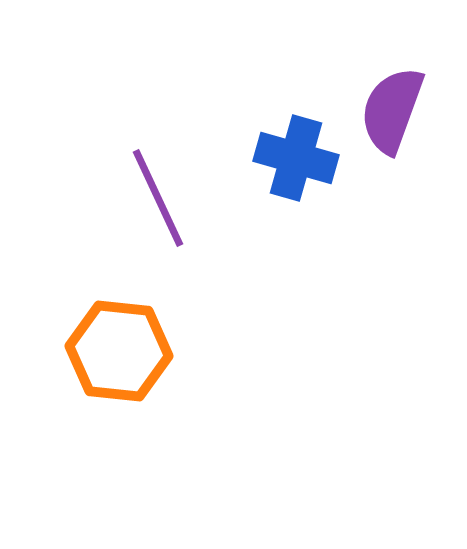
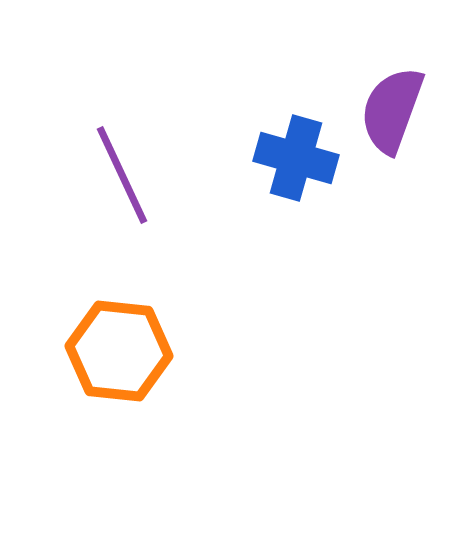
purple line: moved 36 px left, 23 px up
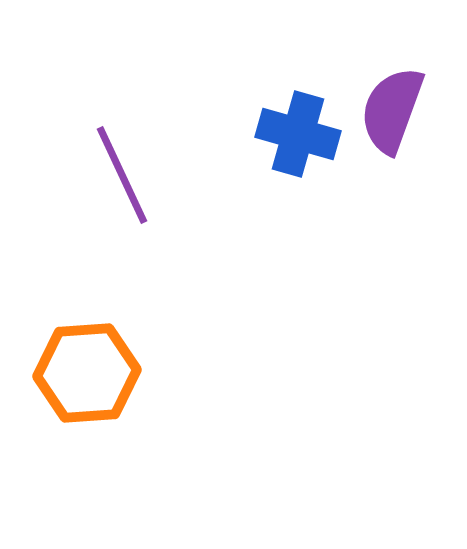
blue cross: moved 2 px right, 24 px up
orange hexagon: moved 32 px left, 22 px down; rotated 10 degrees counterclockwise
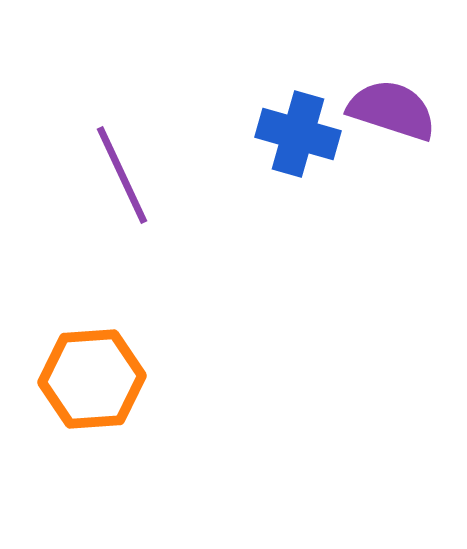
purple semicircle: rotated 88 degrees clockwise
orange hexagon: moved 5 px right, 6 px down
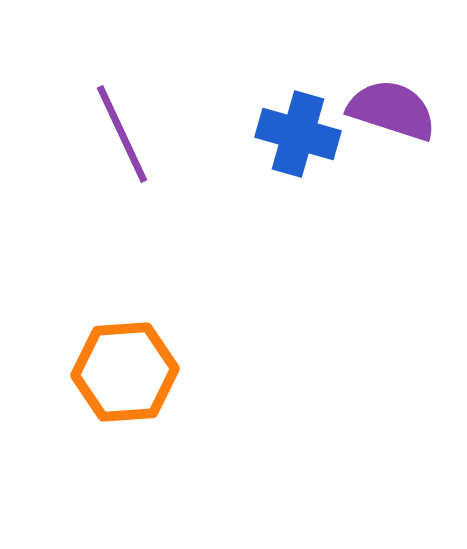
purple line: moved 41 px up
orange hexagon: moved 33 px right, 7 px up
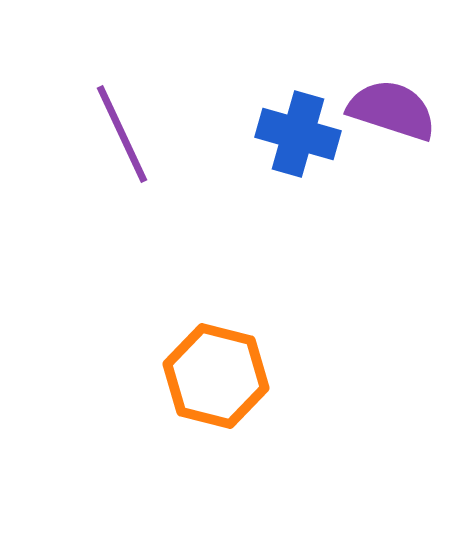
orange hexagon: moved 91 px right, 4 px down; rotated 18 degrees clockwise
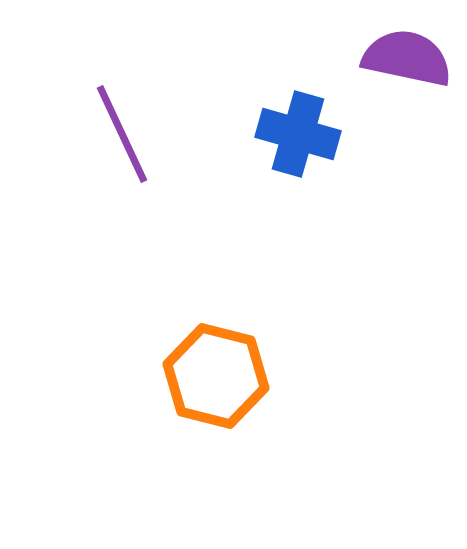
purple semicircle: moved 15 px right, 52 px up; rotated 6 degrees counterclockwise
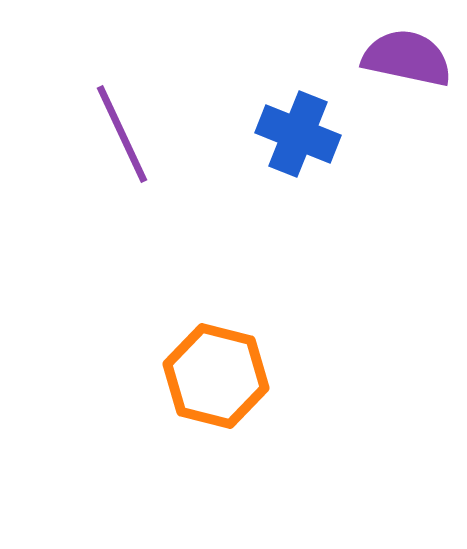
blue cross: rotated 6 degrees clockwise
